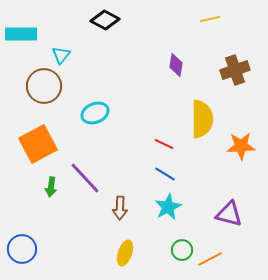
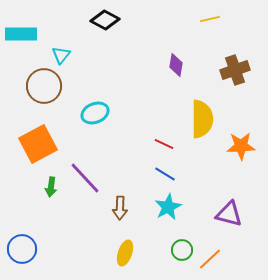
orange line: rotated 15 degrees counterclockwise
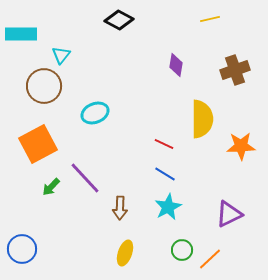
black diamond: moved 14 px right
green arrow: rotated 36 degrees clockwise
purple triangle: rotated 40 degrees counterclockwise
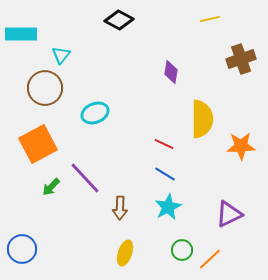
purple diamond: moved 5 px left, 7 px down
brown cross: moved 6 px right, 11 px up
brown circle: moved 1 px right, 2 px down
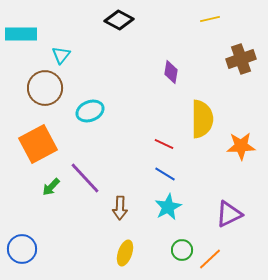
cyan ellipse: moved 5 px left, 2 px up
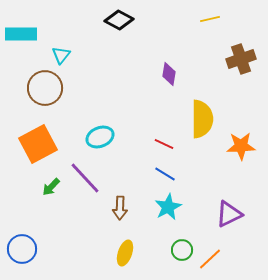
purple diamond: moved 2 px left, 2 px down
cyan ellipse: moved 10 px right, 26 px down
